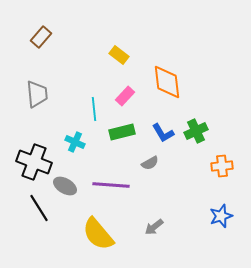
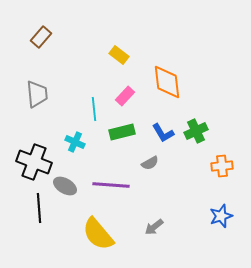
black line: rotated 28 degrees clockwise
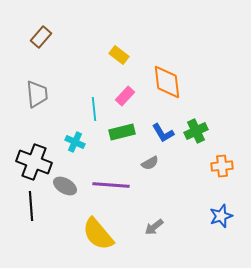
black line: moved 8 px left, 2 px up
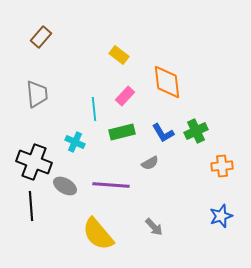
gray arrow: rotated 96 degrees counterclockwise
